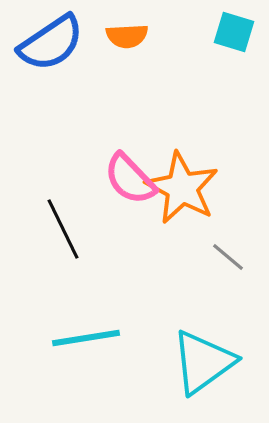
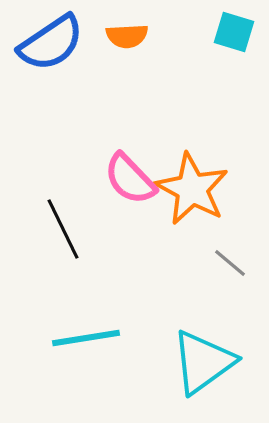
orange star: moved 10 px right, 1 px down
gray line: moved 2 px right, 6 px down
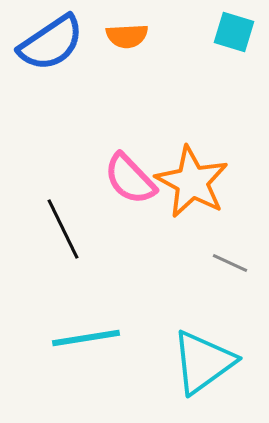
orange star: moved 7 px up
gray line: rotated 15 degrees counterclockwise
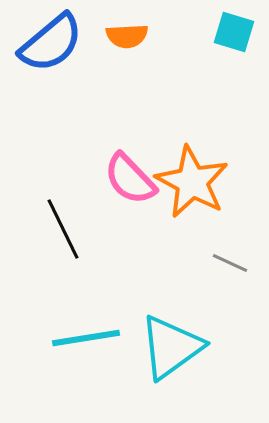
blue semicircle: rotated 6 degrees counterclockwise
cyan triangle: moved 32 px left, 15 px up
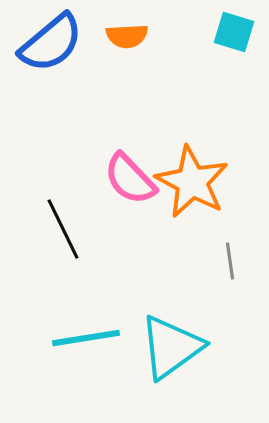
gray line: moved 2 px up; rotated 57 degrees clockwise
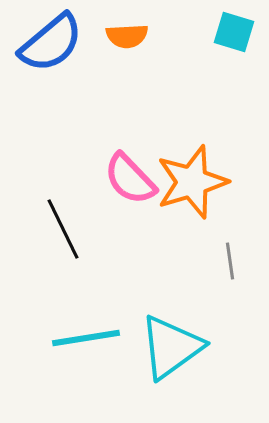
orange star: rotated 26 degrees clockwise
